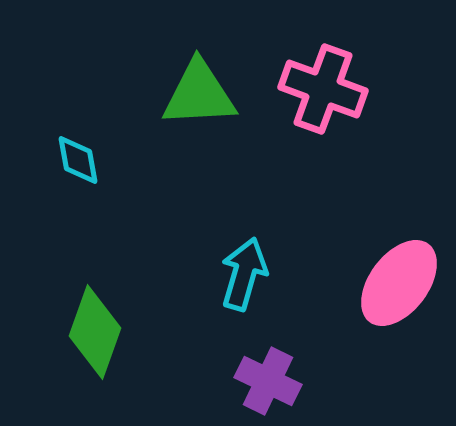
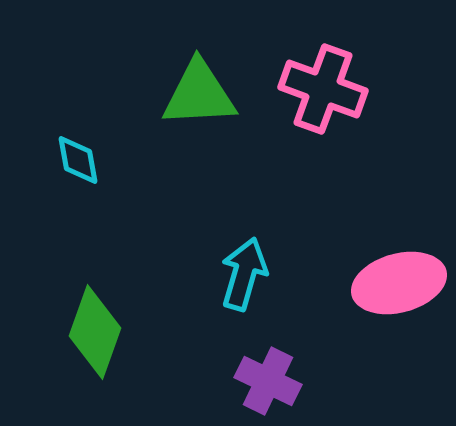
pink ellipse: rotated 38 degrees clockwise
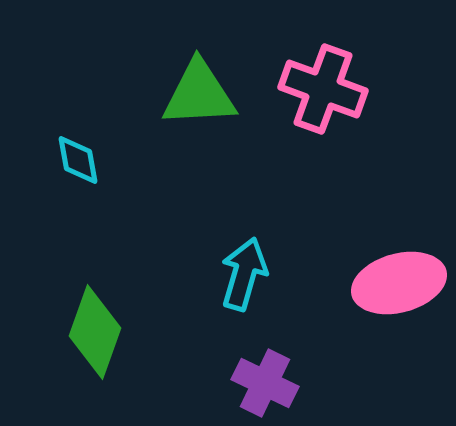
purple cross: moved 3 px left, 2 px down
